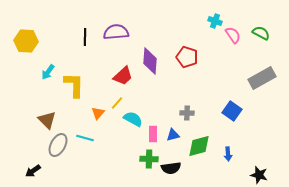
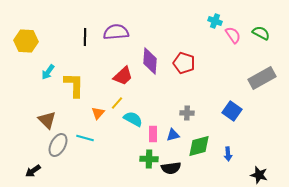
red pentagon: moved 3 px left, 6 px down
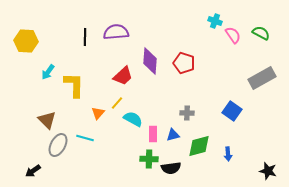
black star: moved 9 px right, 4 px up
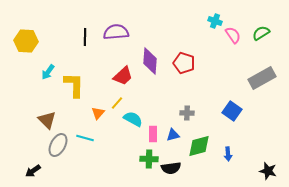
green semicircle: rotated 60 degrees counterclockwise
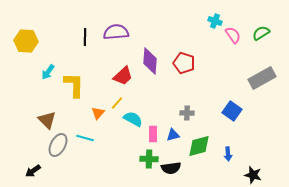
black star: moved 15 px left, 4 px down
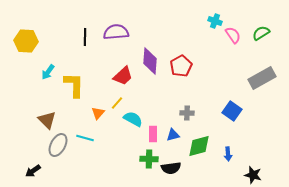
red pentagon: moved 3 px left, 3 px down; rotated 25 degrees clockwise
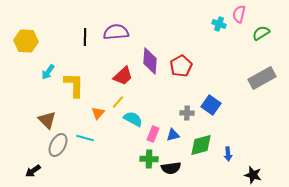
cyan cross: moved 4 px right, 3 px down
pink semicircle: moved 6 px right, 21 px up; rotated 132 degrees counterclockwise
yellow line: moved 1 px right, 1 px up
blue square: moved 21 px left, 6 px up
pink rectangle: rotated 21 degrees clockwise
green diamond: moved 2 px right, 1 px up
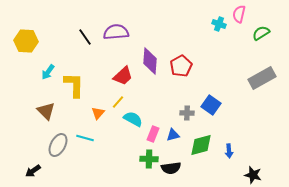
black line: rotated 36 degrees counterclockwise
brown triangle: moved 1 px left, 9 px up
blue arrow: moved 1 px right, 3 px up
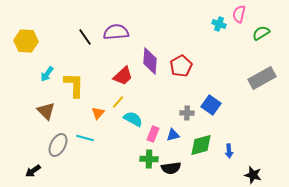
cyan arrow: moved 1 px left, 2 px down
